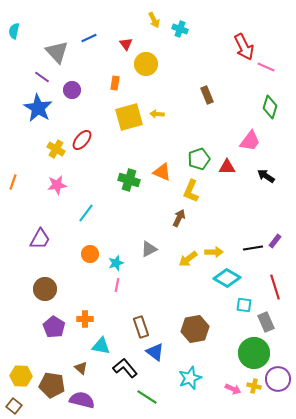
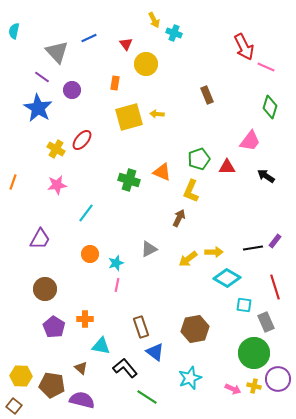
cyan cross at (180, 29): moved 6 px left, 4 px down
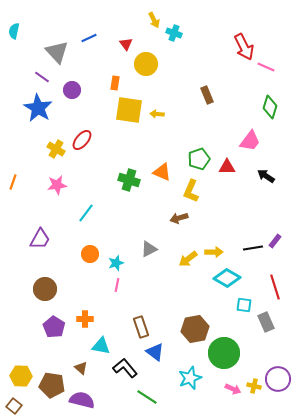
yellow square at (129, 117): moved 7 px up; rotated 24 degrees clockwise
brown arrow at (179, 218): rotated 132 degrees counterclockwise
green circle at (254, 353): moved 30 px left
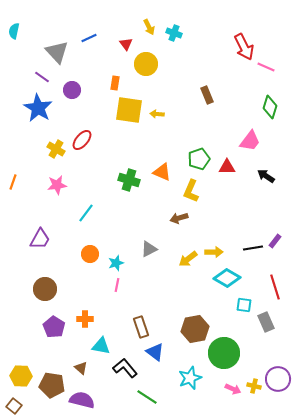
yellow arrow at (154, 20): moved 5 px left, 7 px down
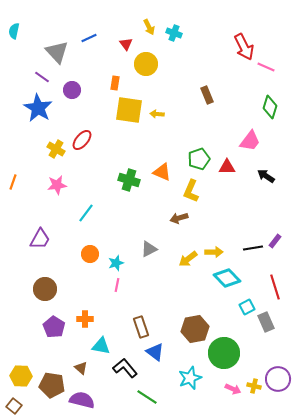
cyan diamond at (227, 278): rotated 16 degrees clockwise
cyan square at (244, 305): moved 3 px right, 2 px down; rotated 35 degrees counterclockwise
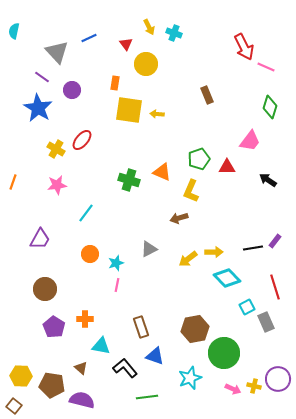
black arrow at (266, 176): moved 2 px right, 4 px down
blue triangle at (155, 352): moved 4 px down; rotated 18 degrees counterclockwise
green line at (147, 397): rotated 40 degrees counterclockwise
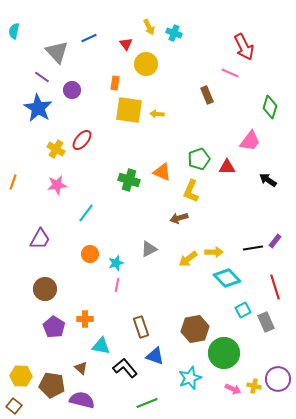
pink line at (266, 67): moved 36 px left, 6 px down
cyan square at (247, 307): moved 4 px left, 3 px down
green line at (147, 397): moved 6 px down; rotated 15 degrees counterclockwise
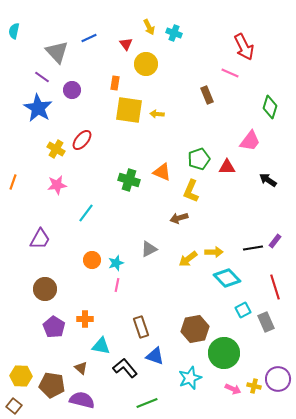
orange circle at (90, 254): moved 2 px right, 6 px down
